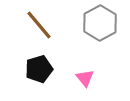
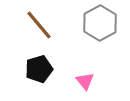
pink triangle: moved 3 px down
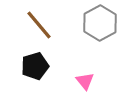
black pentagon: moved 4 px left, 3 px up
